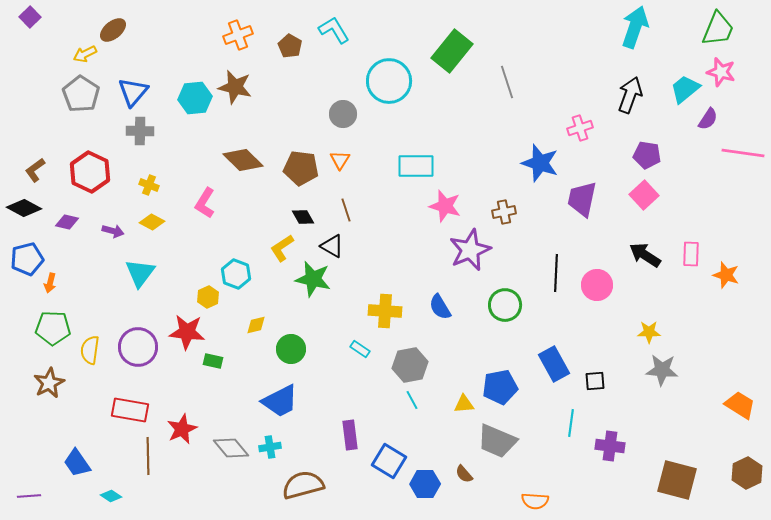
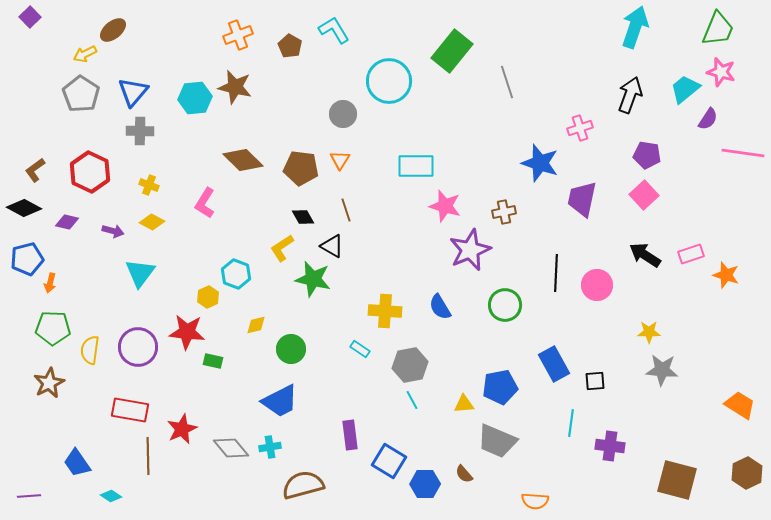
pink rectangle at (691, 254): rotated 70 degrees clockwise
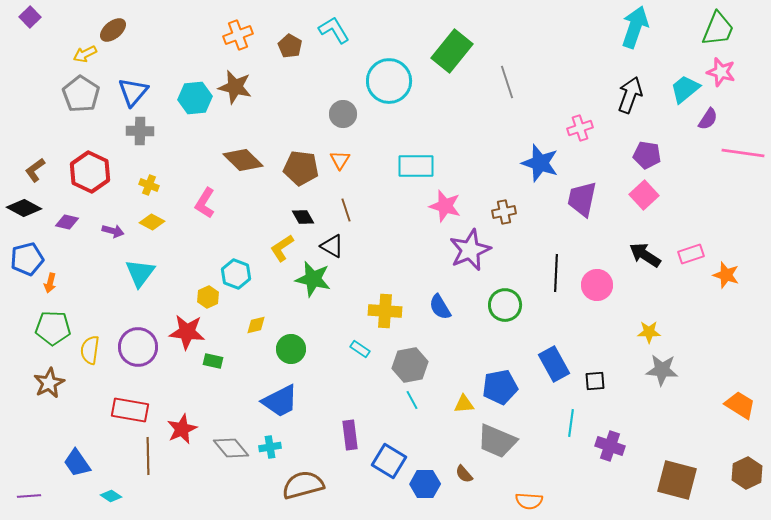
purple cross at (610, 446): rotated 12 degrees clockwise
orange semicircle at (535, 501): moved 6 px left
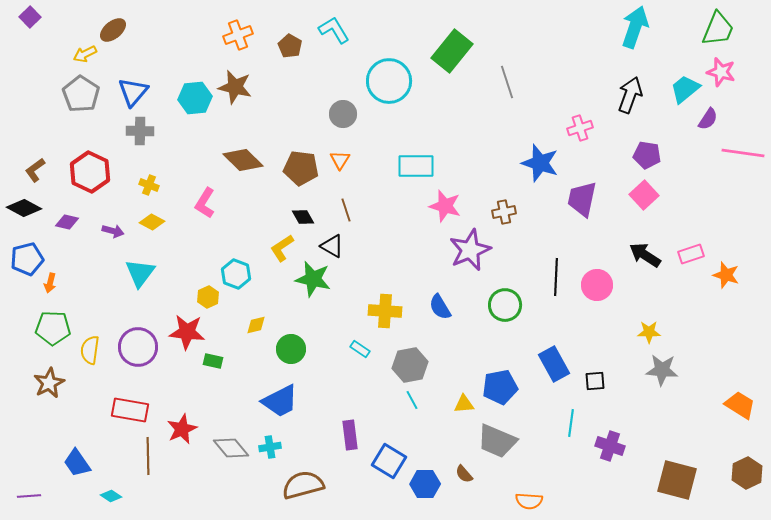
black line at (556, 273): moved 4 px down
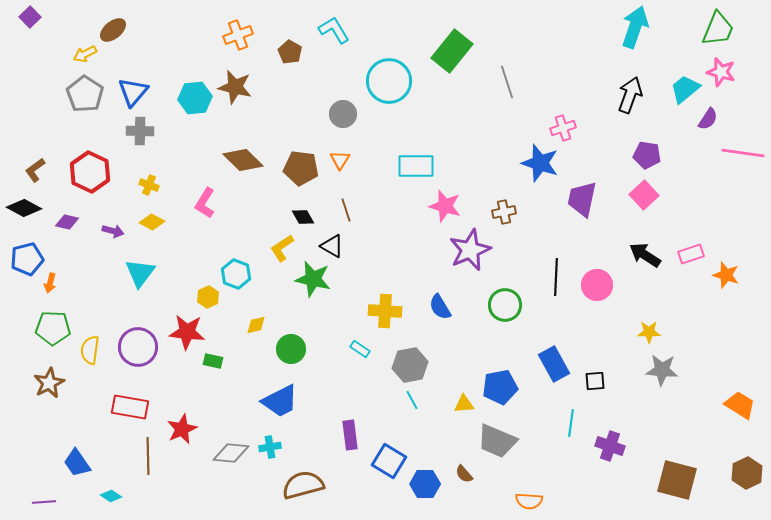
brown pentagon at (290, 46): moved 6 px down
gray pentagon at (81, 94): moved 4 px right
pink cross at (580, 128): moved 17 px left
red rectangle at (130, 410): moved 3 px up
gray diamond at (231, 448): moved 5 px down; rotated 45 degrees counterclockwise
purple line at (29, 496): moved 15 px right, 6 px down
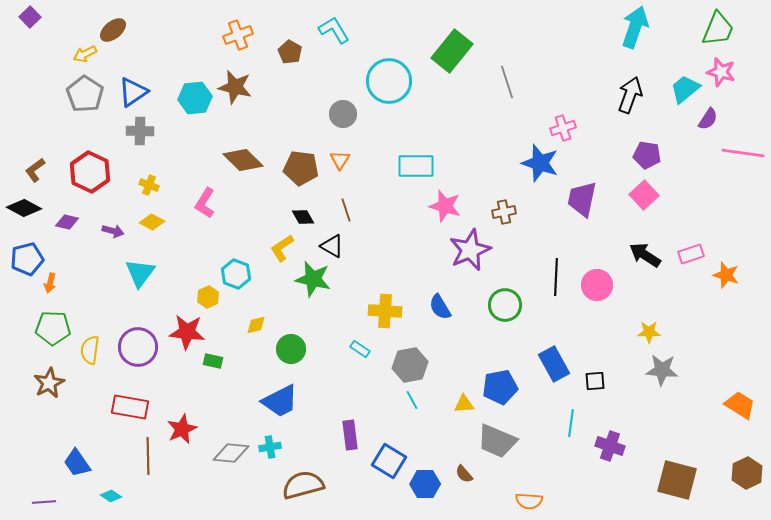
blue triangle at (133, 92): rotated 16 degrees clockwise
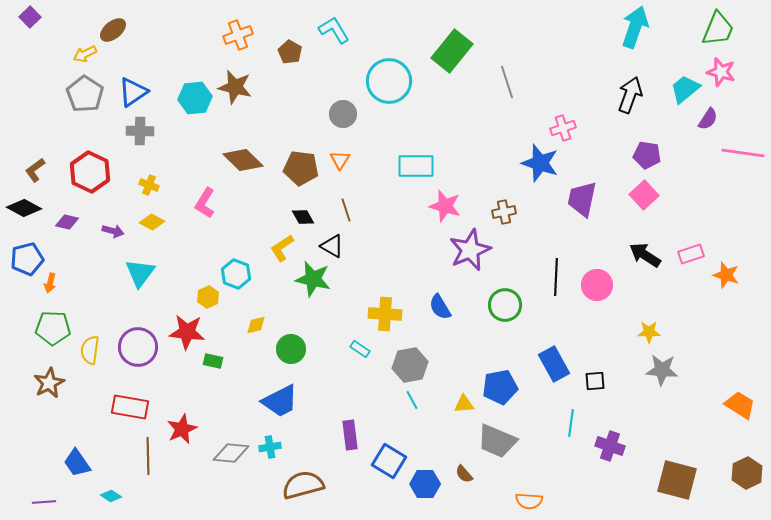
yellow cross at (385, 311): moved 3 px down
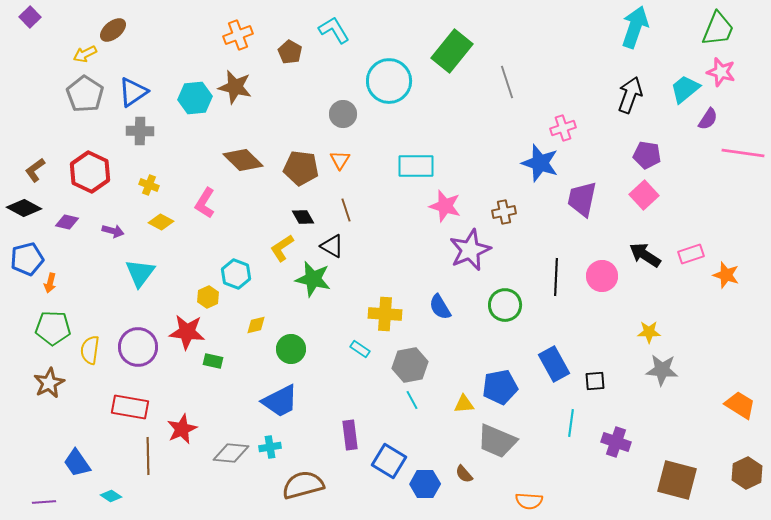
yellow diamond at (152, 222): moved 9 px right
pink circle at (597, 285): moved 5 px right, 9 px up
purple cross at (610, 446): moved 6 px right, 4 px up
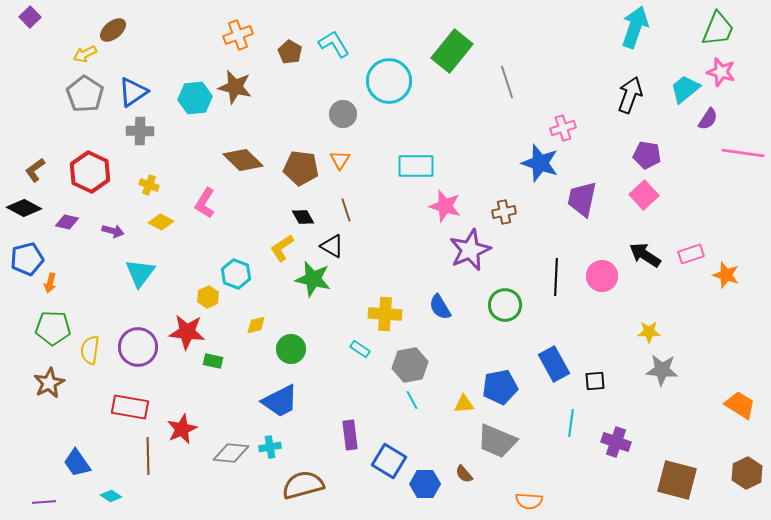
cyan L-shape at (334, 30): moved 14 px down
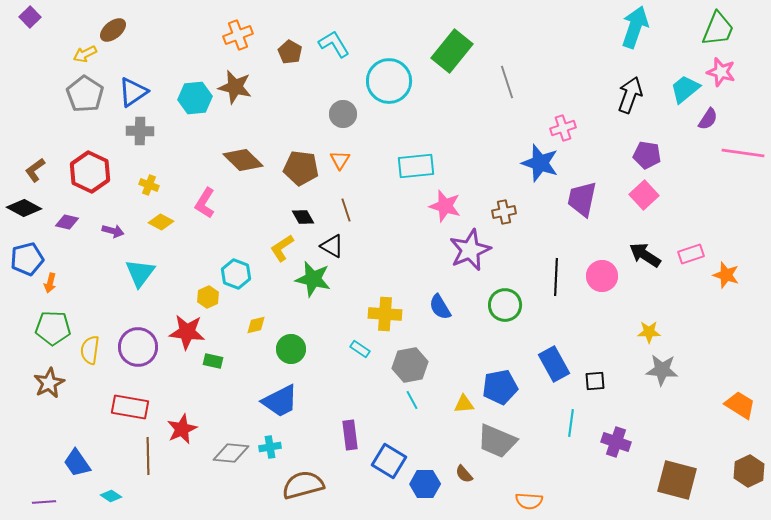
cyan rectangle at (416, 166): rotated 6 degrees counterclockwise
brown hexagon at (747, 473): moved 2 px right, 2 px up
